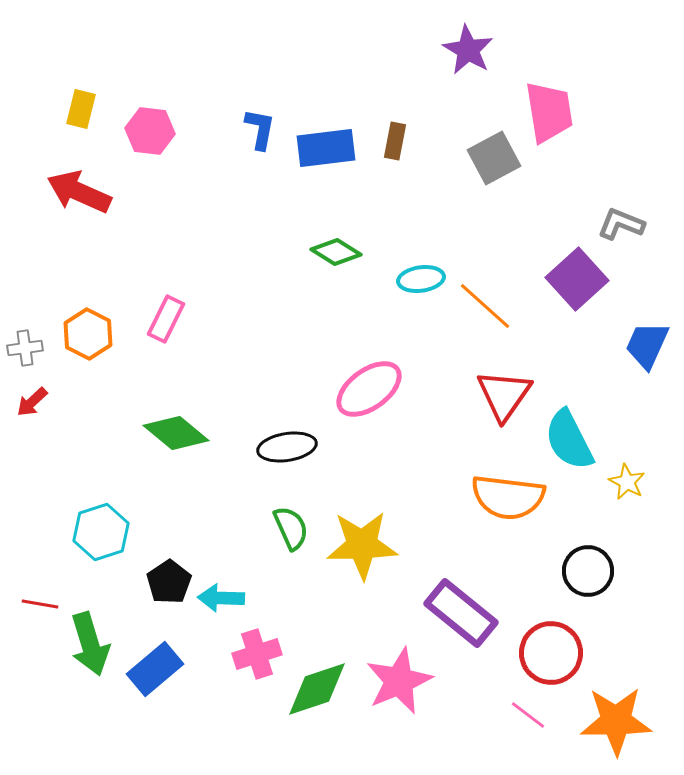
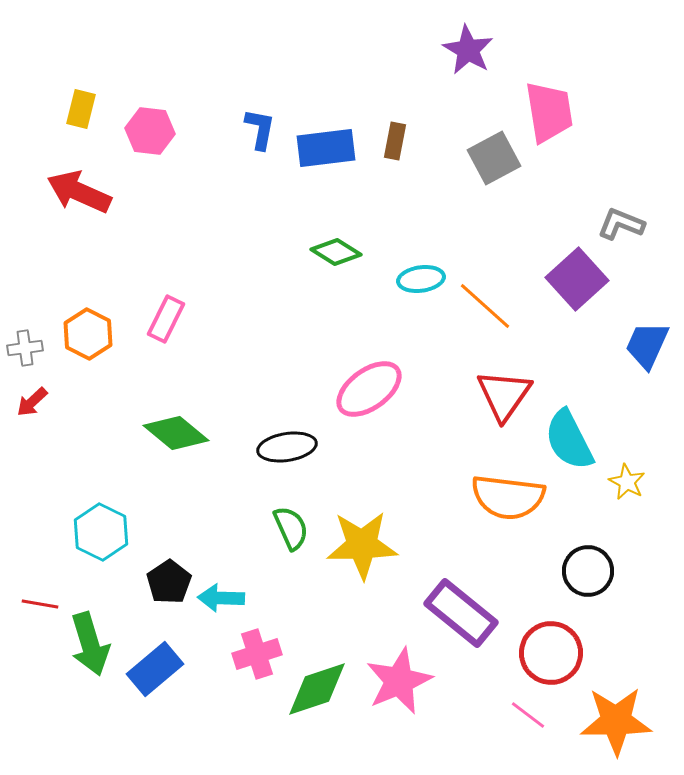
cyan hexagon at (101, 532): rotated 16 degrees counterclockwise
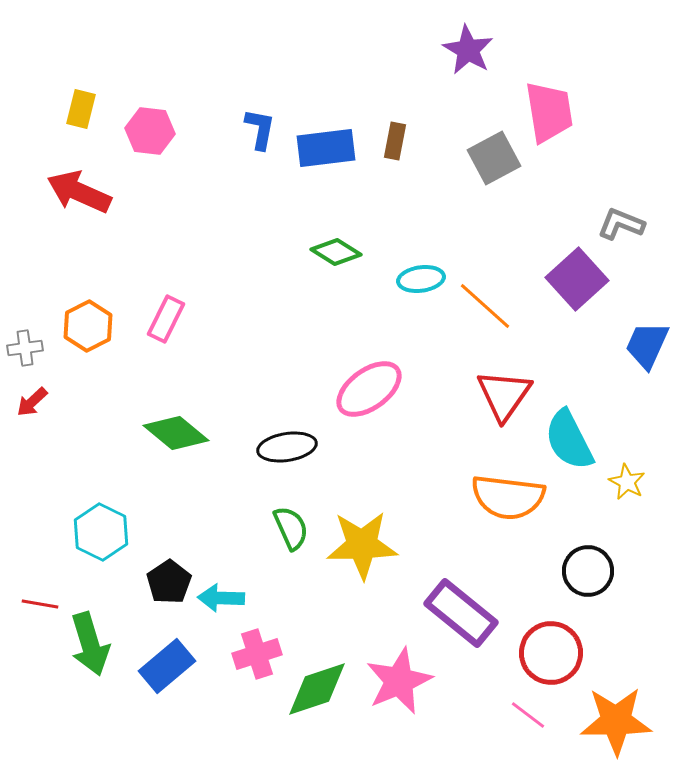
orange hexagon at (88, 334): moved 8 px up; rotated 6 degrees clockwise
blue rectangle at (155, 669): moved 12 px right, 3 px up
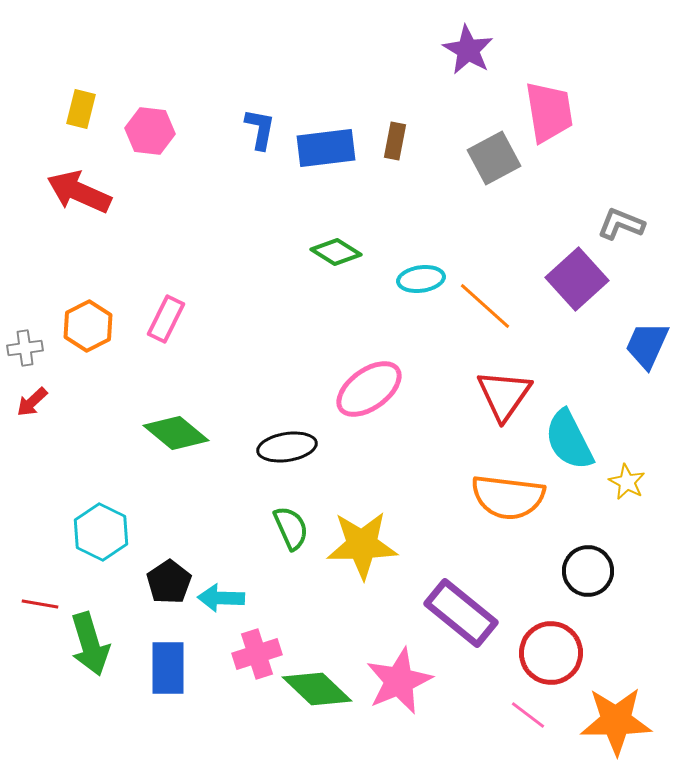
blue rectangle at (167, 666): moved 1 px right, 2 px down; rotated 50 degrees counterclockwise
green diamond at (317, 689): rotated 62 degrees clockwise
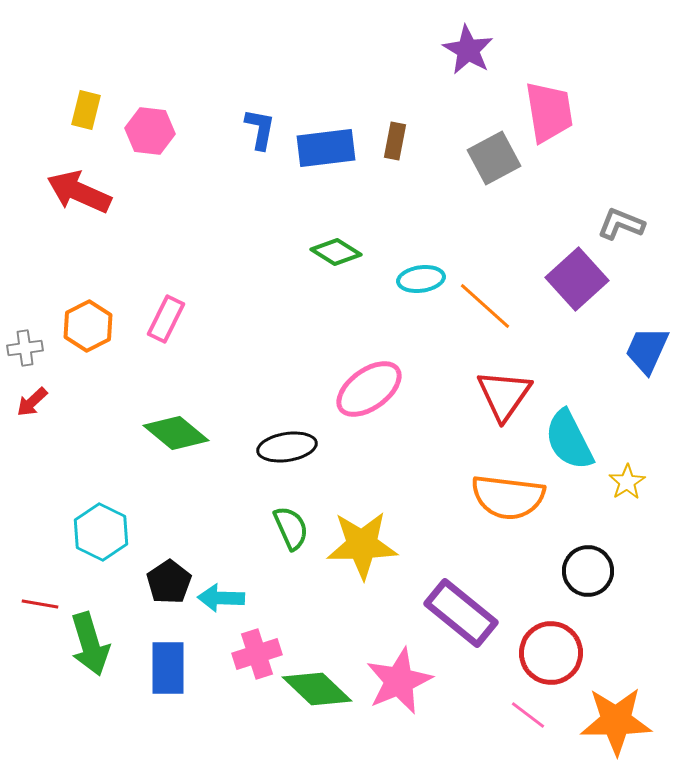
yellow rectangle at (81, 109): moved 5 px right, 1 px down
blue trapezoid at (647, 345): moved 5 px down
yellow star at (627, 482): rotated 12 degrees clockwise
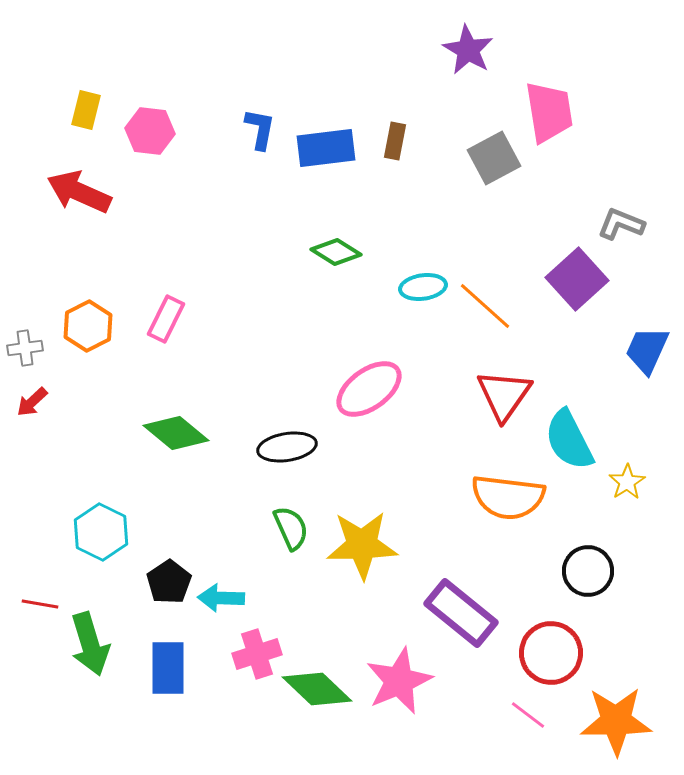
cyan ellipse at (421, 279): moved 2 px right, 8 px down
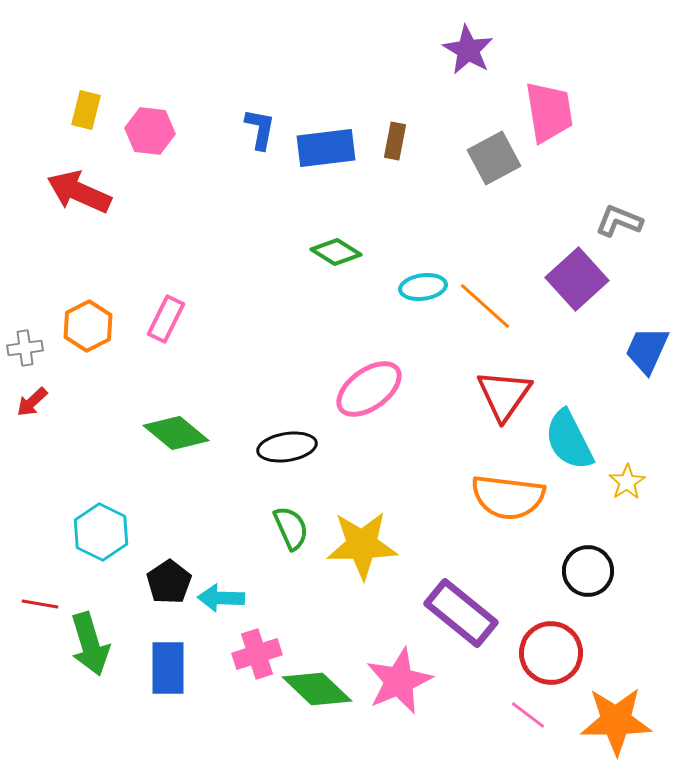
gray L-shape at (621, 224): moved 2 px left, 3 px up
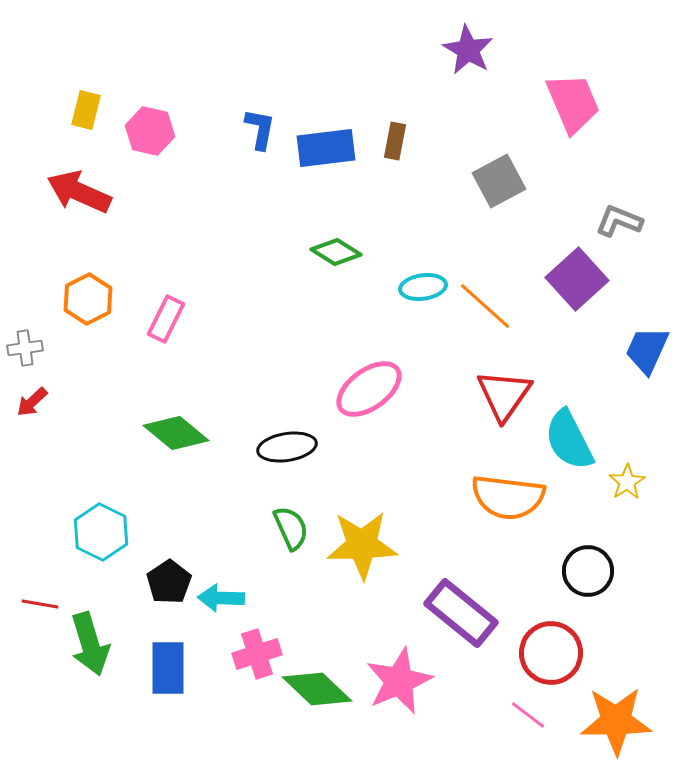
pink trapezoid at (549, 112): moved 24 px right, 9 px up; rotated 14 degrees counterclockwise
pink hexagon at (150, 131): rotated 6 degrees clockwise
gray square at (494, 158): moved 5 px right, 23 px down
orange hexagon at (88, 326): moved 27 px up
